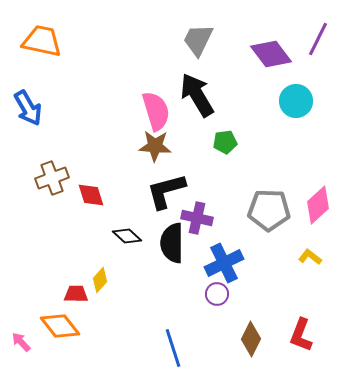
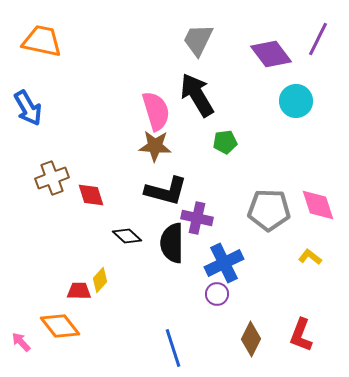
black L-shape: rotated 150 degrees counterclockwise
pink diamond: rotated 66 degrees counterclockwise
red trapezoid: moved 3 px right, 3 px up
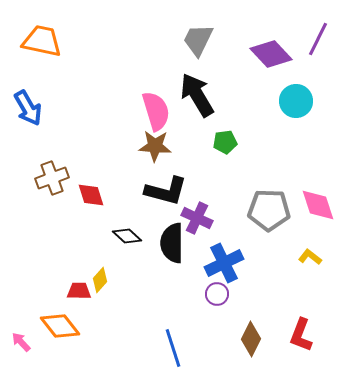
purple diamond: rotated 6 degrees counterclockwise
purple cross: rotated 12 degrees clockwise
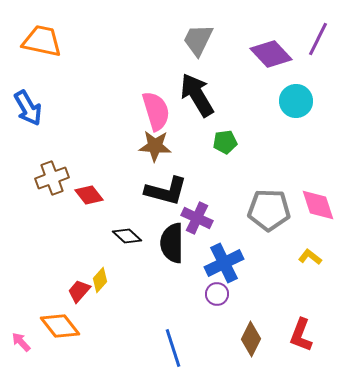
red diamond: moved 2 px left; rotated 20 degrees counterclockwise
red trapezoid: rotated 50 degrees counterclockwise
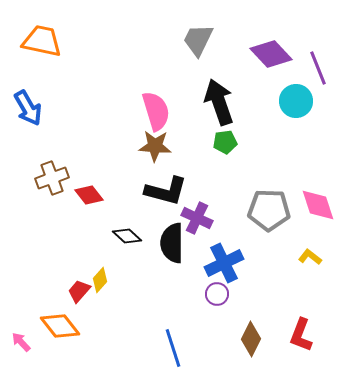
purple line: moved 29 px down; rotated 48 degrees counterclockwise
black arrow: moved 22 px right, 7 px down; rotated 12 degrees clockwise
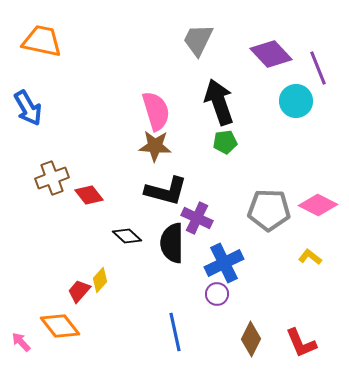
pink diamond: rotated 45 degrees counterclockwise
red L-shape: moved 8 px down; rotated 44 degrees counterclockwise
blue line: moved 2 px right, 16 px up; rotated 6 degrees clockwise
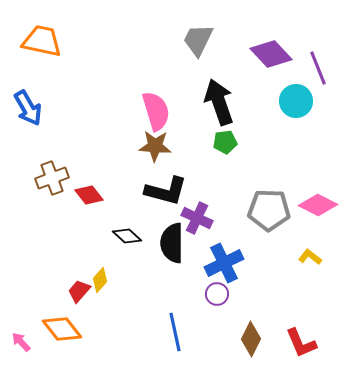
orange diamond: moved 2 px right, 3 px down
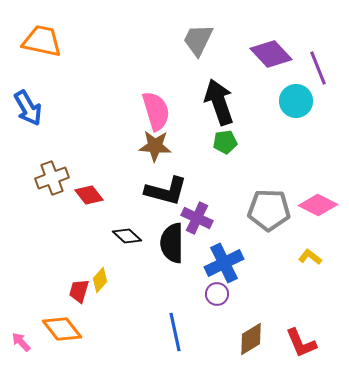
red trapezoid: rotated 25 degrees counterclockwise
brown diamond: rotated 32 degrees clockwise
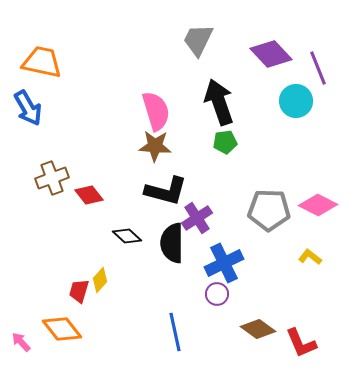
orange trapezoid: moved 21 px down
purple cross: rotated 32 degrees clockwise
brown diamond: moved 7 px right, 10 px up; rotated 68 degrees clockwise
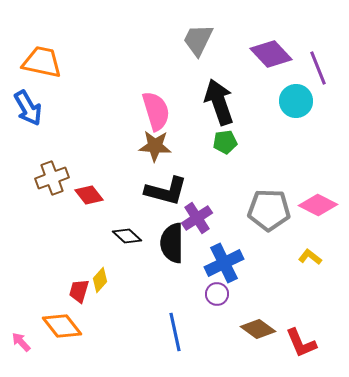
orange diamond: moved 3 px up
